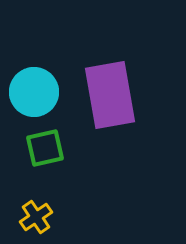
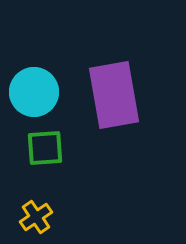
purple rectangle: moved 4 px right
green square: rotated 9 degrees clockwise
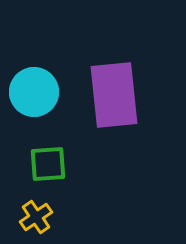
purple rectangle: rotated 4 degrees clockwise
green square: moved 3 px right, 16 px down
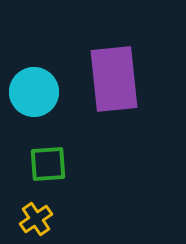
purple rectangle: moved 16 px up
yellow cross: moved 2 px down
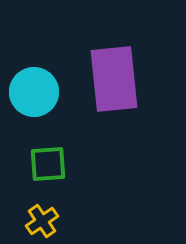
yellow cross: moved 6 px right, 2 px down
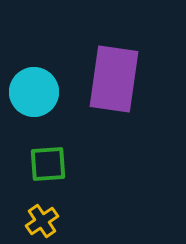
purple rectangle: rotated 14 degrees clockwise
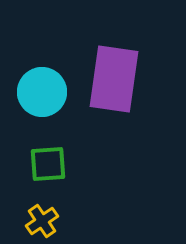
cyan circle: moved 8 px right
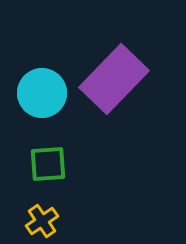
purple rectangle: rotated 36 degrees clockwise
cyan circle: moved 1 px down
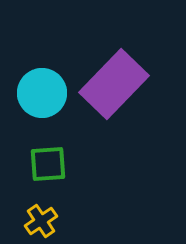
purple rectangle: moved 5 px down
yellow cross: moved 1 px left
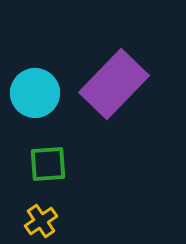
cyan circle: moved 7 px left
